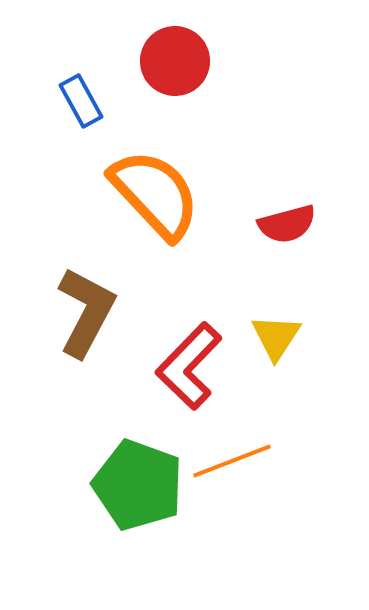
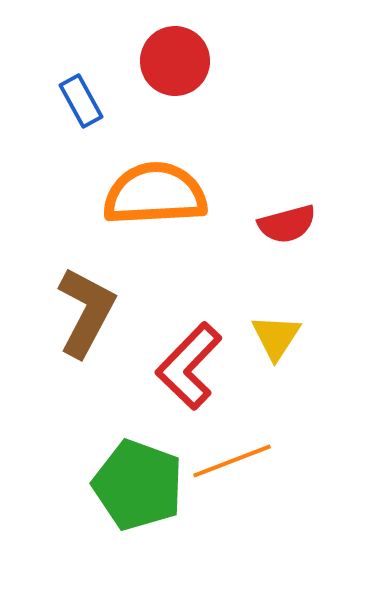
orange semicircle: rotated 50 degrees counterclockwise
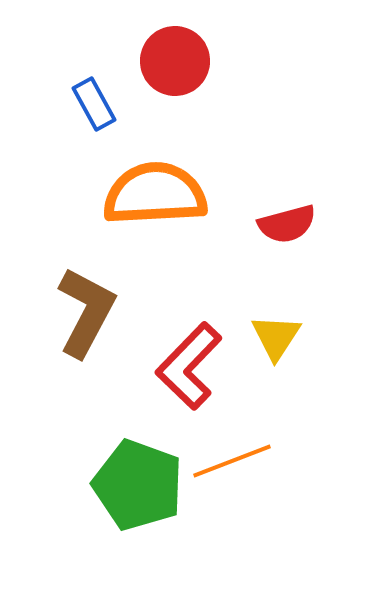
blue rectangle: moved 13 px right, 3 px down
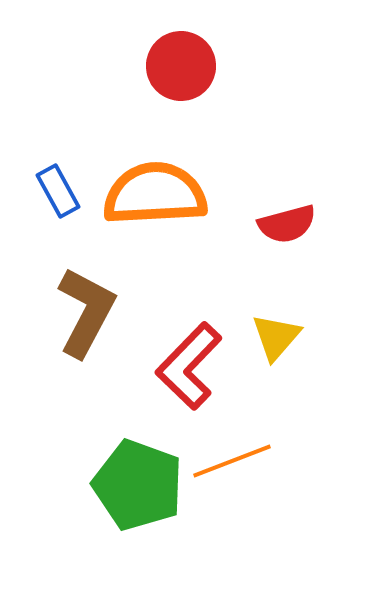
red circle: moved 6 px right, 5 px down
blue rectangle: moved 36 px left, 87 px down
yellow triangle: rotated 8 degrees clockwise
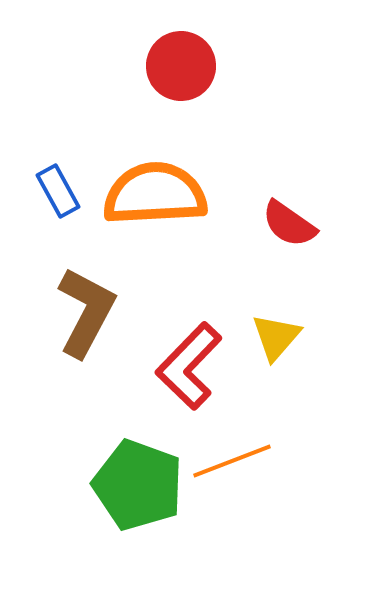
red semicircle: moved 2 px right; rotated 50 degrees clockwise
